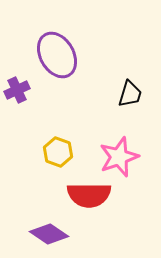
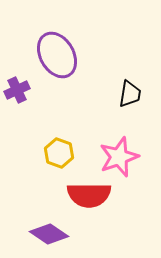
black trapezoid: rotated 8 degrees counterclockwise
yellow hexagon: moved 1 px right, 1 px down
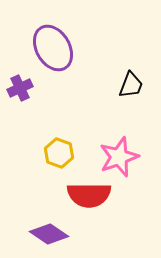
purple ellipse: moved 4 px left, 7 px up
purple cross: moved 3 px right, 2 px up
black trapezoid: moved 1 px right, 9 px up; rotated 12 degrees clockwise
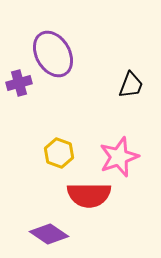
purple ellipse: moved 6 px down
purple cross: moved 1 px left, 5 px up; rotated 10 degrees clockwise
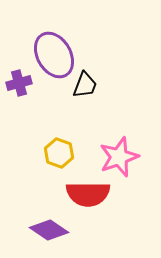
purple ellipse: moved 1 px right, 1 px down
black trapezoid: moved 46 px left
red semicircle: moved 1 px left, 1 px up
purple diamond: moved 4 px up
